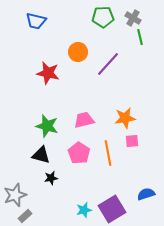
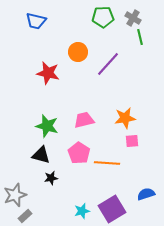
orange line: moved 1 px left, 10 px down; rotated 75 degrees counterclockwise
cyan star: moved 2 px left, 1 px down
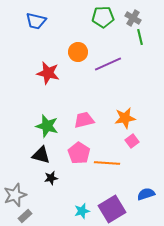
purple line: rotated 24 degrees clockwise
pink square: rotated 32 degrees counterclockwise
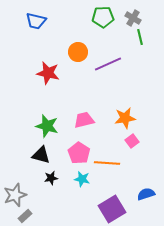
cyan star: moved 32 px up; rotated 28 degrees clockwise
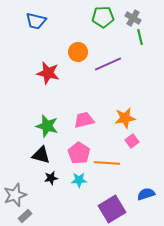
cyan star: moved 3 px left, 1 px down; rotated 14 degrees counterclockwise
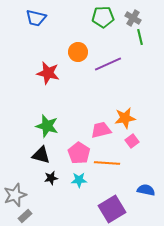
blue trapezoid: moved 3 px up
pink trapezoid: moved 17 px right, 10 px down
blue semicircle: moved 4 px up; rotated 30 degrees clockwise
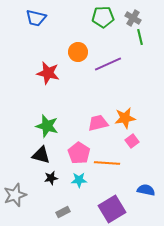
pink trapezoid: moved 3 px left, 7 px up
gray rectangle: moved 38 px right, 4 px up; rotated 16 degrees clockwise
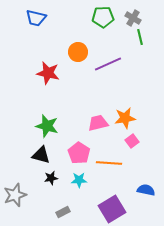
orange line: moved 2 px right
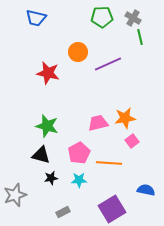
green pentagon: moved 1 px left
pink pentagon: rotated 10 degrees clockwise
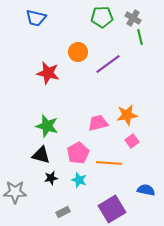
purple line: rotated 12 degrees counterclockwise
orange star: moved 2 px right, 3 px up
pink pentagon: moved 1 px left
cyan star: rotated 21 degrees clockwise
gray star: moved 3 px up; rotated 20 degrees clockwise
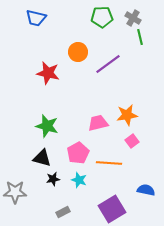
black triangle: moved 1 px right, 3 px down
black star: moved 2 px right, 1 px down
